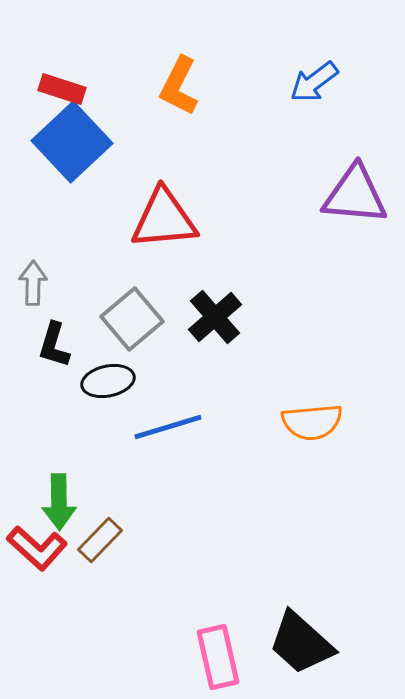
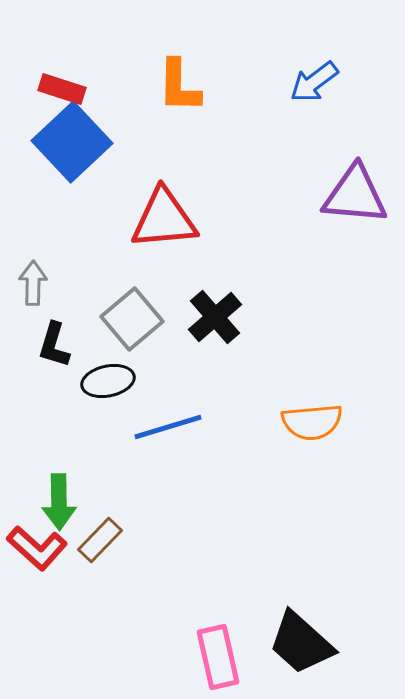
orange L-shape: rotated 26 degrees counterclockwise
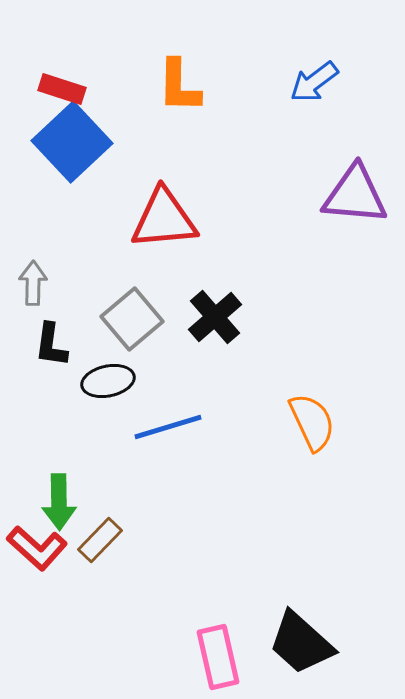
black L-shape: moved 3 px left; rotated 9 degrees counterclockwise
orange semicircle: rotated 110 degrees counterclockwise
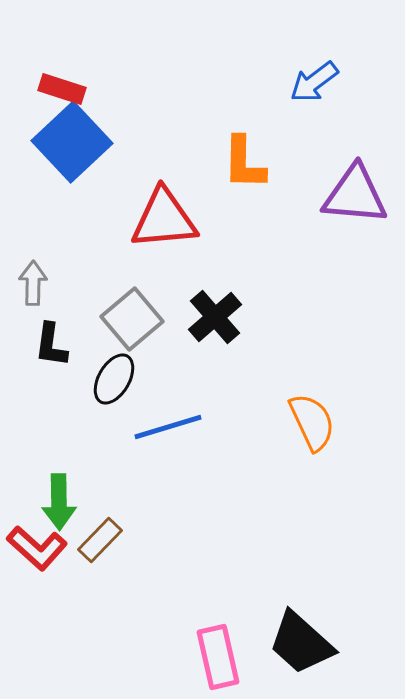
orange L-shape: moved 65 px right, 77 px down
black ellipse: moved 6 px right, 2 px up; rotated 48 degrees counterclockwise
